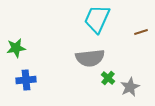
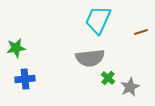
cyan trapezoid: moved 1 px right, 1 px down
blue cross: moved 1 px left, 1 px up
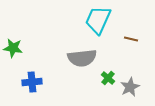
brown line: moved 10 px left, 7 px down; rotated 32 degrees clockwise
green star: moved 3 px left; rotated 18 degrees clockwise
gray semicircle: moved 8 px left
blue cross: moved 7 px right, 3 px down
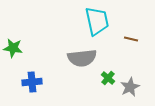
cyan trapezoid: moved 1 px left, 1 px down; rotated 144 degrees clockwise
